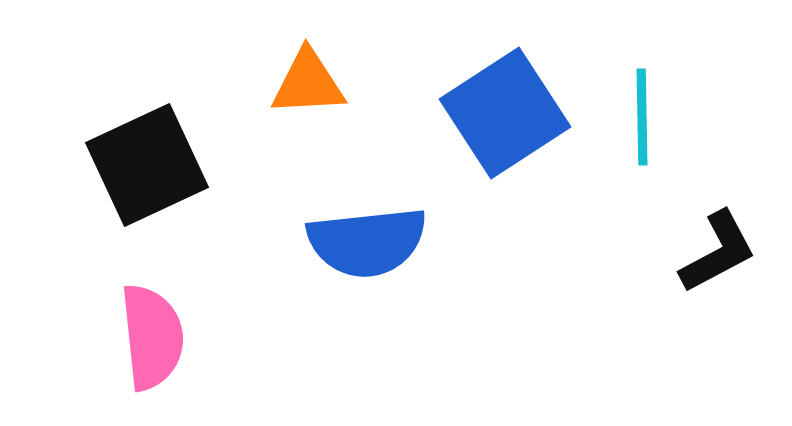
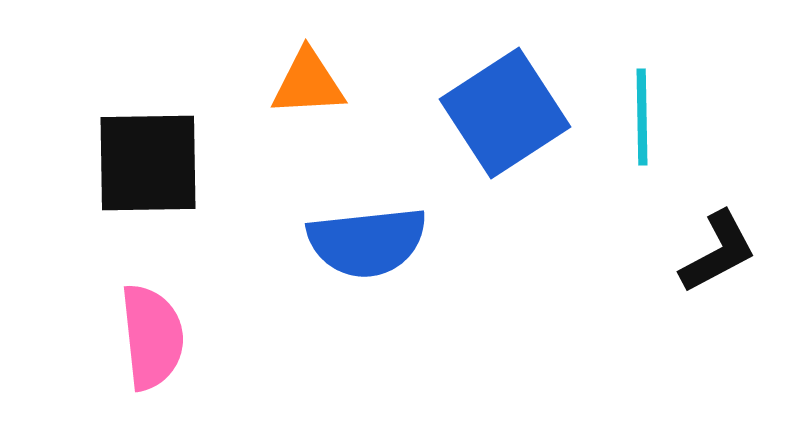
black square: moved 1 px right, 2 px up; rotated 24 degrees clockwise
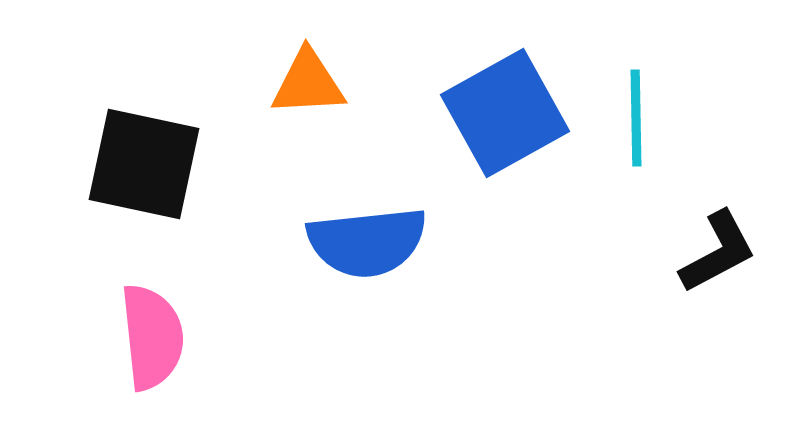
blue square: rotated 4 degrees clockwise
cyan line: moved 6 px left, 1 px down
black square: moved 4 px left, 1 px down; rotated 13 degrees clockwise
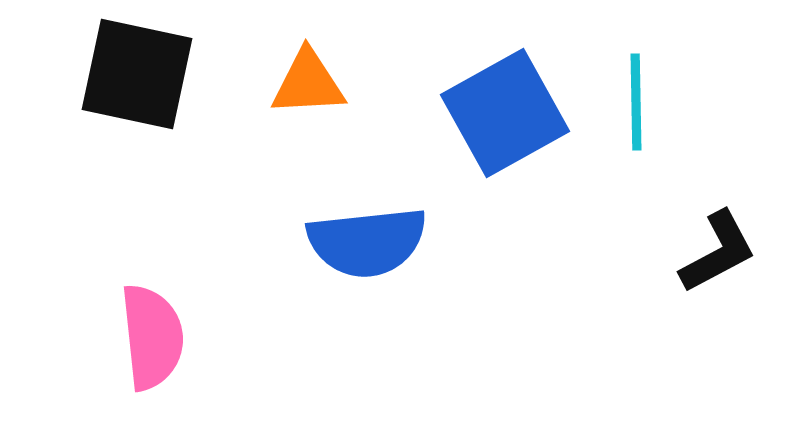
cyan line: moved 16 px up
black square: moved 7 px left, 90 px up
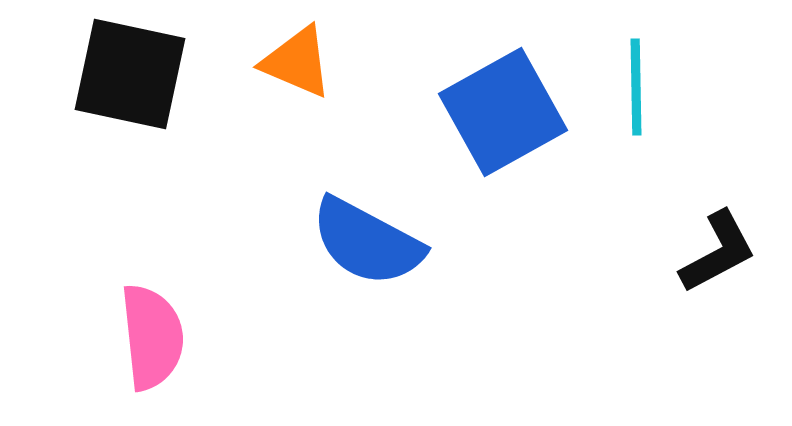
black square: moved 7 px left
orange triangle: moved 11 px left, 21 px up; rotated 26 degrees clockwise
cyan line: moved 15 px up
blue square: moved 2 px left, 1 px up
blue semicircle: rotated 34 degrees clockwise
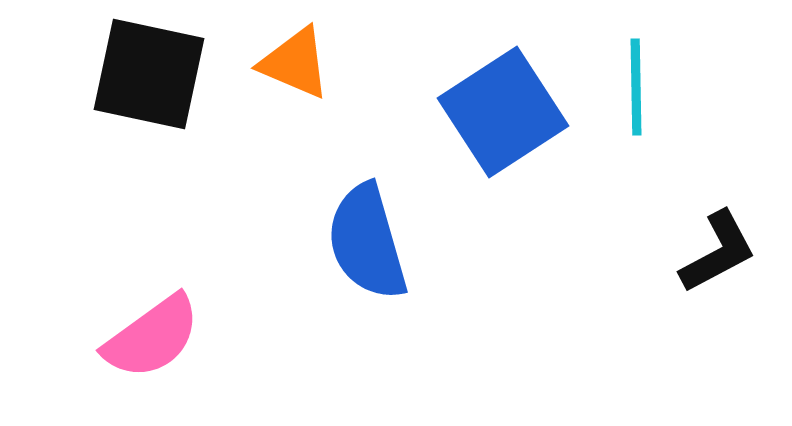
orange triangle: moved 2 px left, 1 px down
black square: moved 19 px right
blue square: rotated 4 degrees counterclockwise
blue semicircle: rotated 46 degrees clockwise
pink semicircle: rotated 60 degrees clockwise
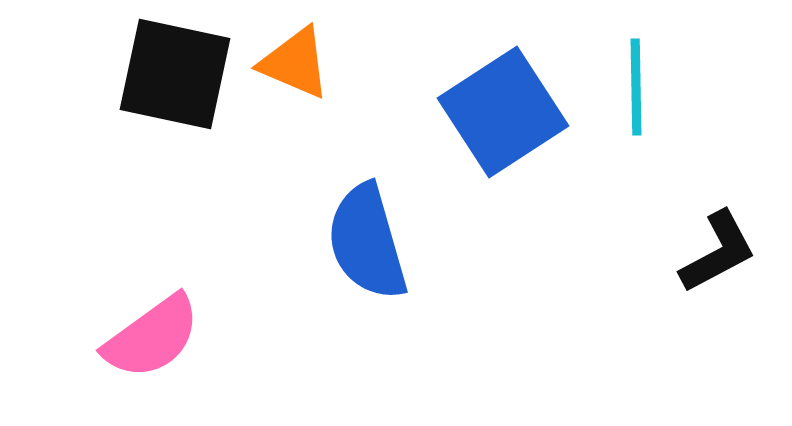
black square: moved 26 px right
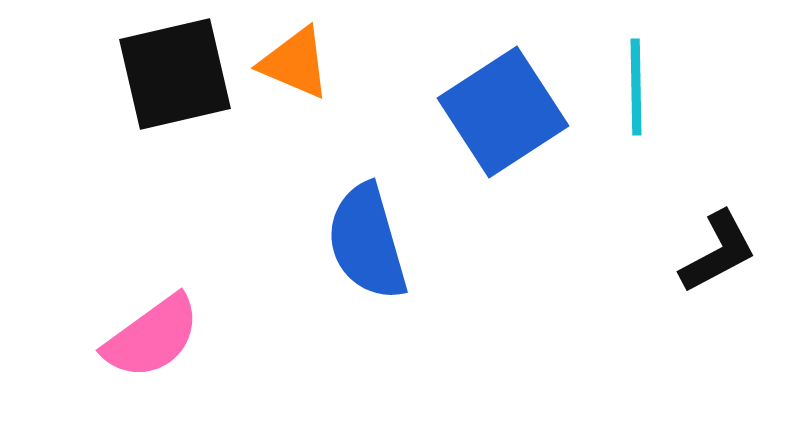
black square: rotated 25 degrees counterclockwise
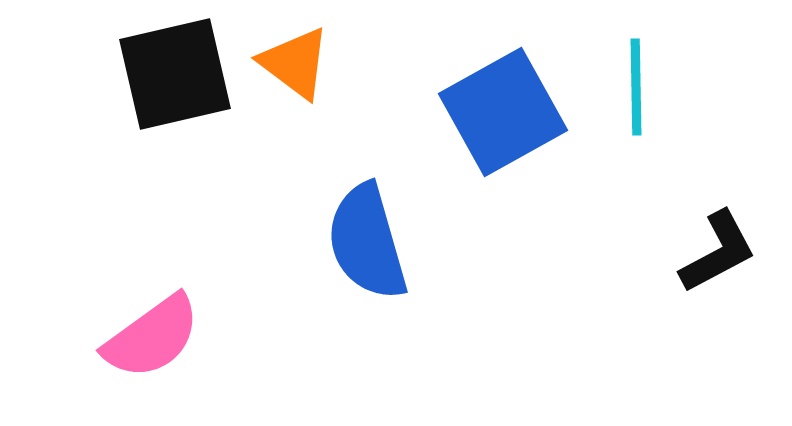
orange triangle: rotated 14 degrees clockwise
blue square: rotated 4 degrees clockwise
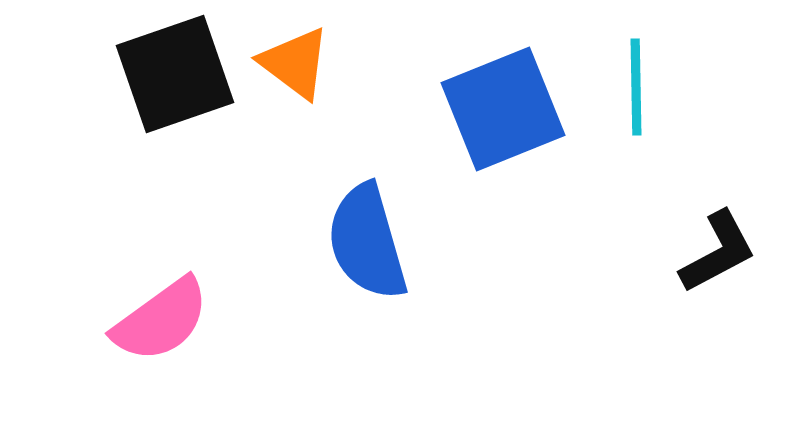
black square: rotated 6 degrees counterclockwise
blue square: moved 3 px up; rotated 7 degrees clockwise
pink semicircle: moved 9 px right, 17 px up
